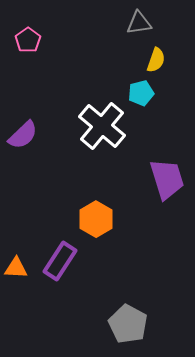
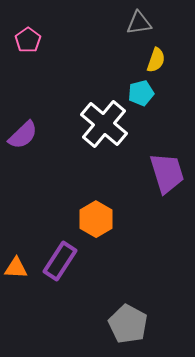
white cross: moved 2 px right, 2 px up
purple trapezoid: moved 6 px up
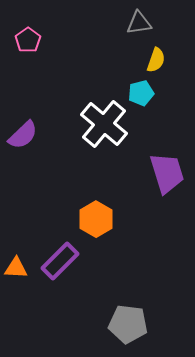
purple rectangle: rotated 12 degrees clockwise
gray pentagon: rotated 21 degrees counterclockwise
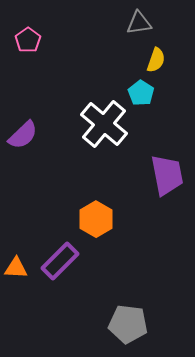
cyan pentagon: rotated 25 degrees counterclockwise
purple trapezoid: moved 2 px down; rotated 6 degrees clockwise
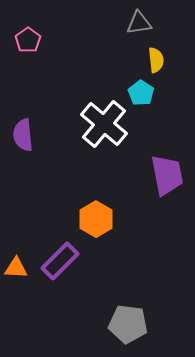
yellow semicircle: rotated 25 degrees counterclockwise
purple semicircle: rotated 128 degrees clockwise
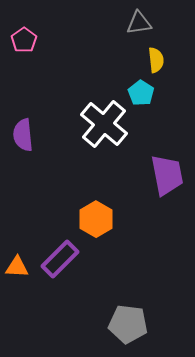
pink pentagon: moved 4 px left
purple rectangle: moved 2 px up
orange triangle: moved 1 px right, 1 px up
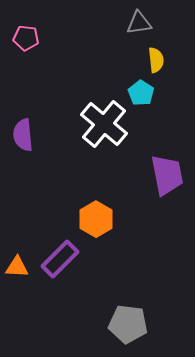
pink pentagon: moved 2 px right, 2 px up; rotated 30 degrees counterclockwise
